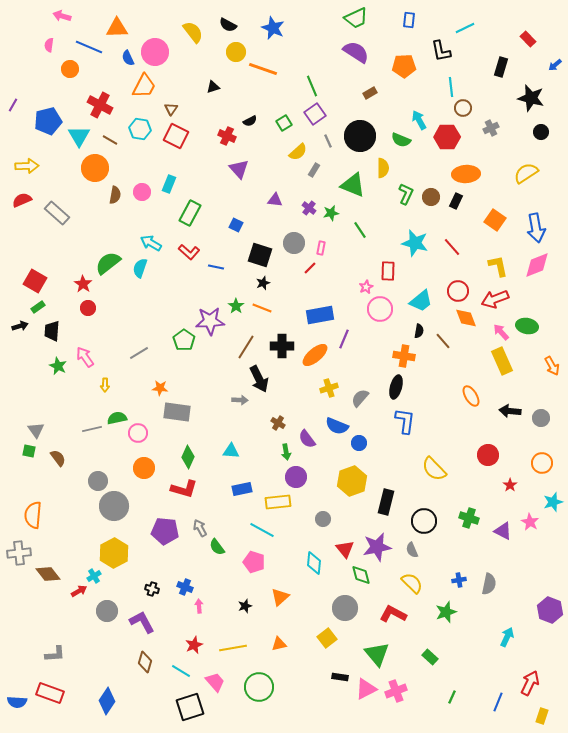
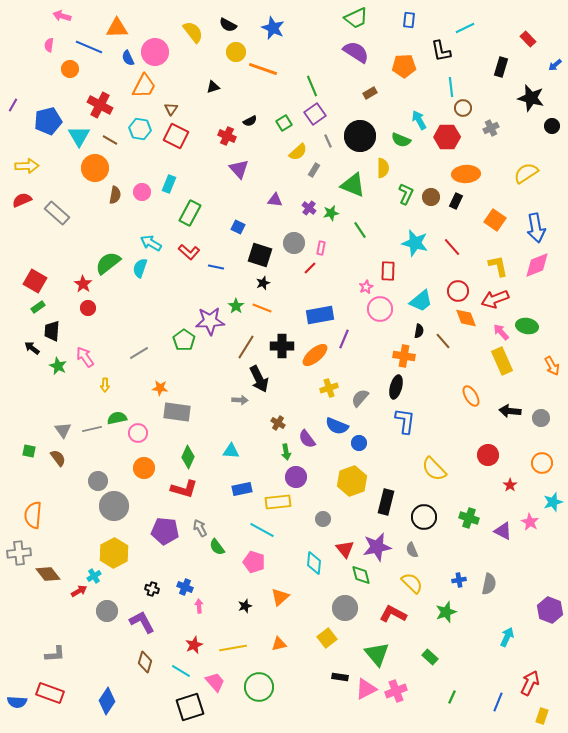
black circle at (541, 132): moved 11 px right, 6 px up
blue square at (236, 225): moved 2 px right, 2 px down
black arrow at (20, 326): moved 12 px right, 22 px down; rotated 126 degrees counterclockwise
gray triangle at (36, 430): moved 27 px right
black circle at (424, 521): moved 4 px up
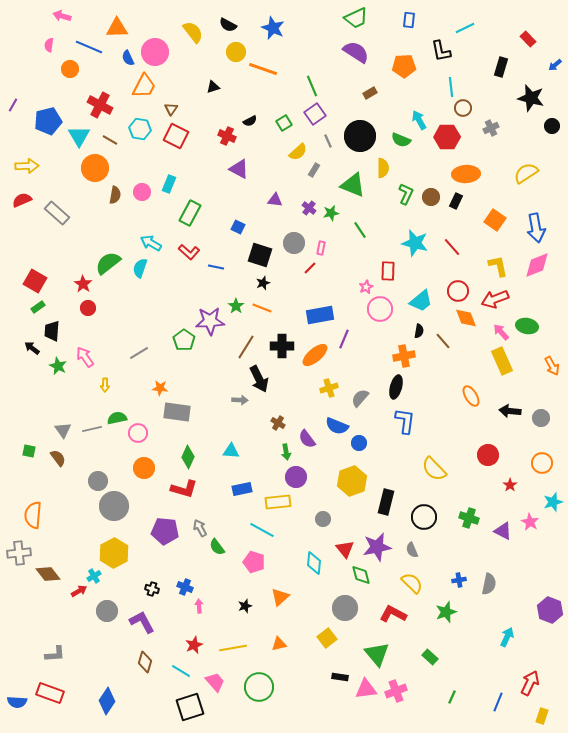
purple triangle at (239, 169): rotated 20 degrees counterclockwise
orange cross at (404, 356): rotated 20 degrees counterclockwise
pink triangle at (366, 689): rotated 20 degrees clockwise
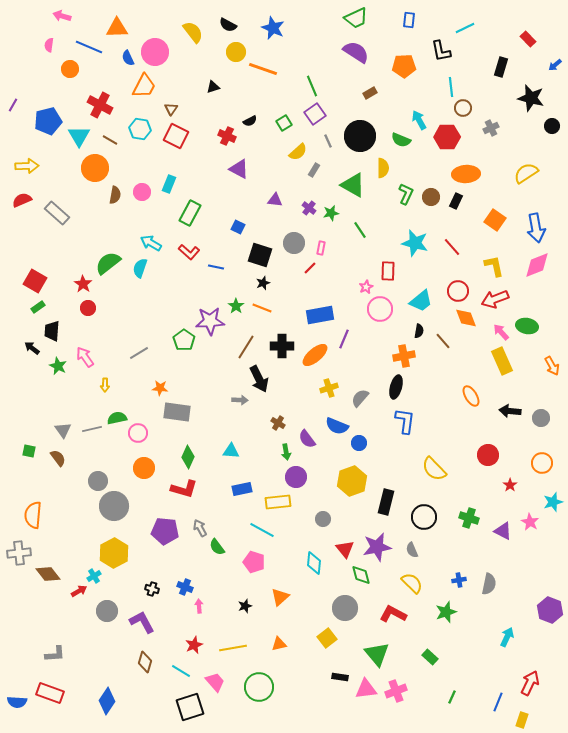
green triangle at (353, 185): rotated 8 degrees clockwise
yellow L-shape at (498, 266): moved 4 px left
yellow rectangle at (542, 716): moved 20 px left, 4 px down
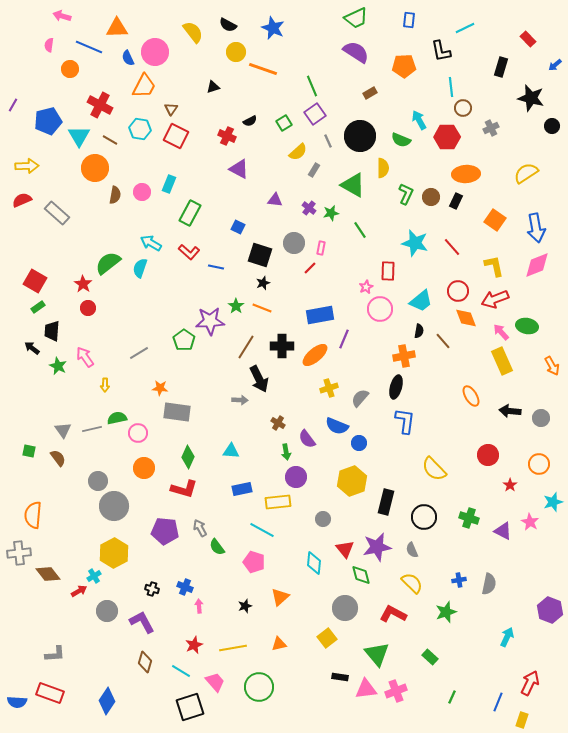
orange circle at (542, 463): moved 3 px left, 1 px down
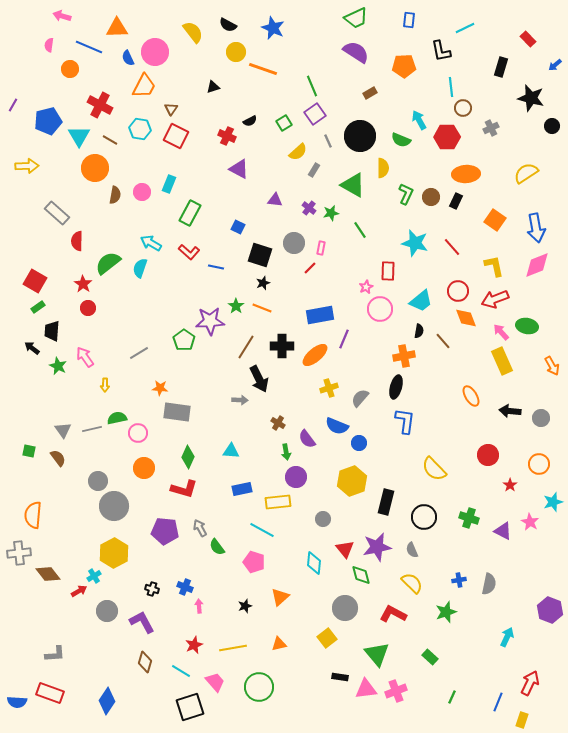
red semicircle at (22, 200): moved 55 px right, 41 px down; rotated 66 degrees counterclockwise
